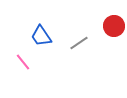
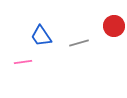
gray line: rotated 18 degrees clockwise
pink line: rotated 60 degrees counterclockwise
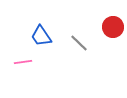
red circle: moved 1 px left, 1 px down
gray line: rotated 60 degrees clockwise
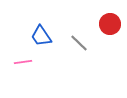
red circle: moved 3 px left, 3 px up
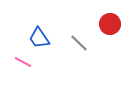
blue trapezoid: moved 2 px left, 2 px down
pink line: rotated 36 degrees clockwise
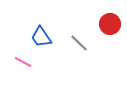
blue trapezoid: moved 2 px right, 1 px up
